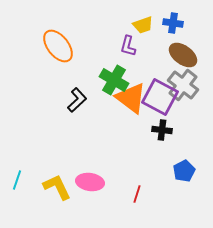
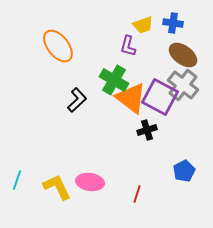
black cross: moved 15 px left; rotated 24 degrees counterclockwise
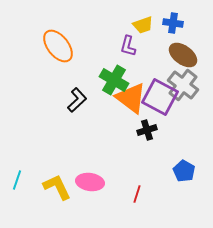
blue pentagon: rotated 15 degrees counterclockwise
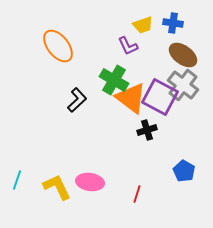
purple L-shape: rotated 40 degrees counterclockwise
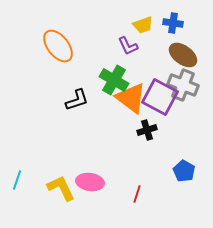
gray cross: rotated 16 degrees counterclockwise
black L-shape: rotated 25 degrees clockwise
yellow L-shape: moved 4 px right, 1 px down
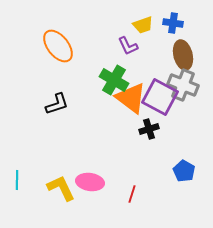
brown ellipse: rotated 40 degrees clockwise
black L-shape: moved 20 px left, 4 px down
black cross: moved 2 px right, 1 px up
cyan line: rotated 18 degrees counterclockwise
red line: moved 5 px left
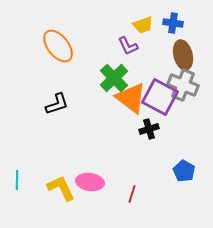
green cross: moved 2 px up; rotated 16 degrees clockwise
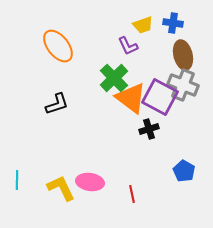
red line: rotated 30 degrees counterclockwise
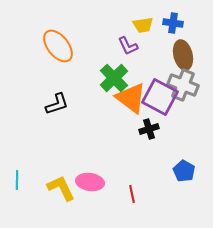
yellow trapezoid: rotated 10 degrees clockwise
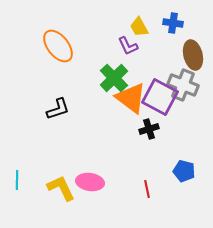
yellow trapezoid: moved 4 px left, 2 px down; rotated 70 degrees clockwise
brown ellipse: moved 10 px right
black L-shape: moved 1 px right, 5 px down
blue pentagon: rotated 15 degrees counterclockwise
red line: moved 15 px right, 5 px up
